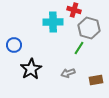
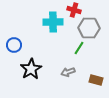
gray hexagon: rotated 15 degrees counterclockwise
gray arrow: moved 1 px up
brown rectangle: rotated 24 degrees clockwise
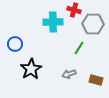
gray hexagon: moved 4 px right, 4 px up
blue circle: moved 1 px right, 1 px up
gray arrow: moved 1 px right, 2 px down
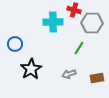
gray hexagon: moved 1 px left, 1 px up
brown rectangle: moved 1 px right, 2 px up; rotated 24 degrees counterclockwise
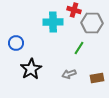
blue circle: moved 1 px right, 1 px up
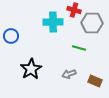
blue circle: moved 5 px left, 7 px up
green line: rotated 72 degrees clockwise
brown rectangle: moved 2 px left, 3 px down; rotated 32 degrees clockwise
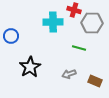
black star: moved 1 px left, 2 px up
